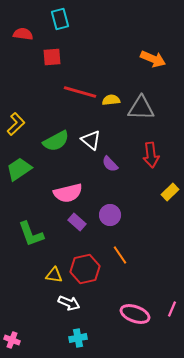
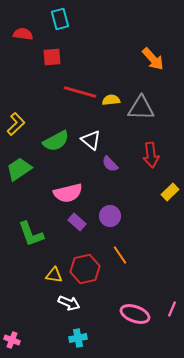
orange arrow: rotated 25 degrees clockwise
purple circle: moved 1 px down
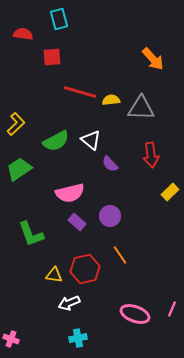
cyan rectangle: moved 1 px left
pink semicircle: moved 2 px right
white arrow: rotated 135 degrees clockwise
pink cross: moved 1 px left, 1 px up
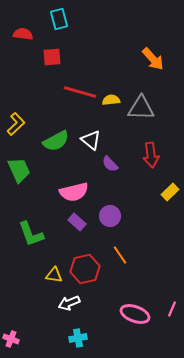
green trapezoid: moved 1 px down; rotated 100 degrees clockwise
pink semicircle: moved 4 px right, 1 px up
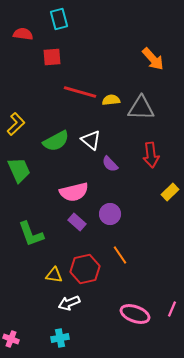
purple circle: moved 2 px up
cyan cross: moved 18 px left
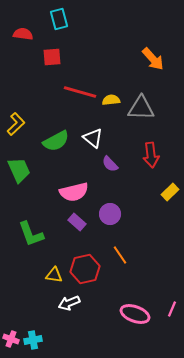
white triangle: moved 2 px right, 2 px up
cyan cross: moved 27 px left, 2 px down
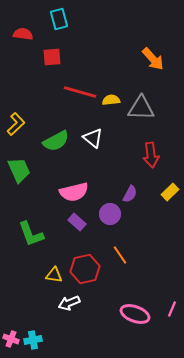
purple semicircle: moved 20 px right, 30 px down; rotated 108 degrees counterclockwise
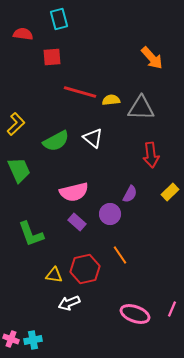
orange arrow: moved 1 px left, 1 px up
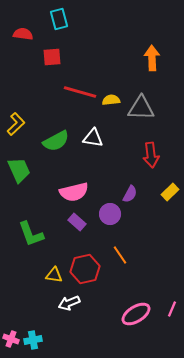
orange arrow: rotated 140 degrees counterclockwise
white triangle: rotated 30 degrees counterclockwise
pink ellipse: moved 1 px right; rotated 52 degrees counterclockwise
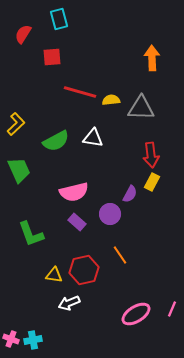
red semicircle: rotated 66 degrees counterclockwise
yellow rectangle: moved 18 px left, 10 px up; rotated 18 degrees counterclockwise
red hexagon: moved 1 px left, 1 px down
